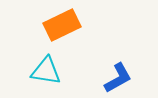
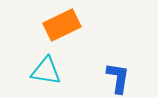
blue L-shape: rotated 52 degrees counterclockwise
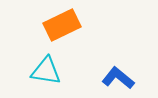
blue L-shape: rotated 60 degrees counterclockwise
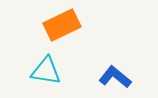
blue L-shape: moved 3 px left, 1 px up
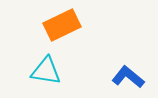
blue L-shape: moved 13 px right
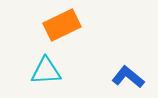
cyan triangle: rotated 12 degrees counterclockwise
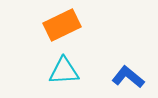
cyan triangle: moved 18 px right
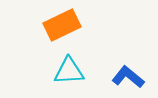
cyan triangle: moved 5 px right
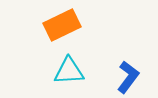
blue L-shape: rotated 88 degrees clockwise
